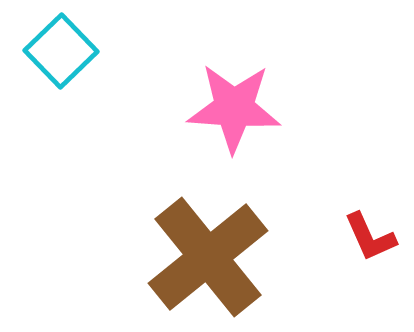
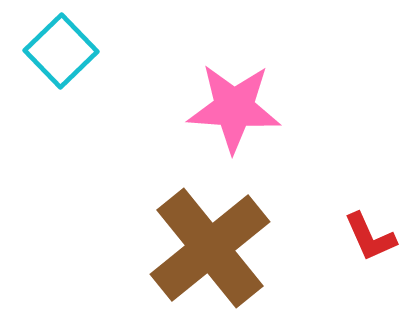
brown cross: moved 2 px right, 9 px up
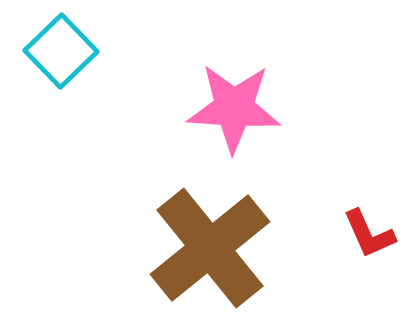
red L-shape: moved 1 px left, 3 px up
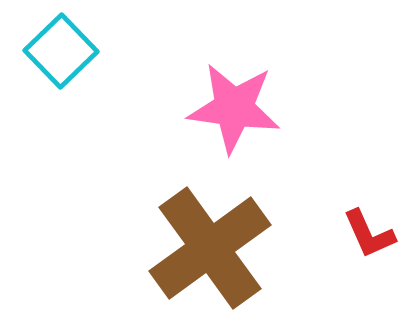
pink star: rotated 4 degrees clockwise
brown cross: rotated 3 degrees clockwise
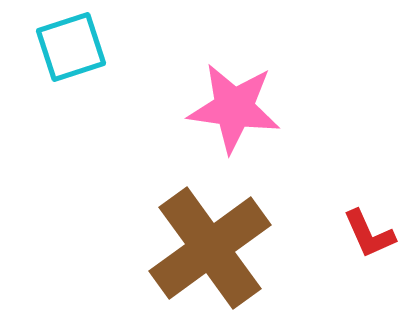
cyan square: moved 10 px right, 4 px up; rotated 26 degrees clockwise
